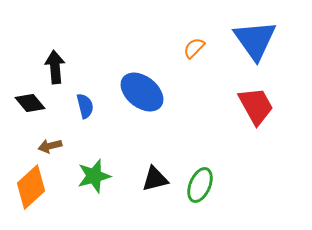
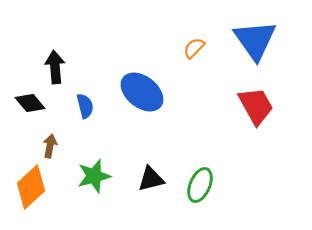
brown arrow: rotated 115 degrees clockwise
black triangle: moved 4 px left
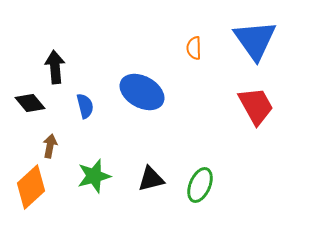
orange semicircle: rotated 45 degrees counterclockwise
blue ellipse: rotated 9 degrees counterclockwise
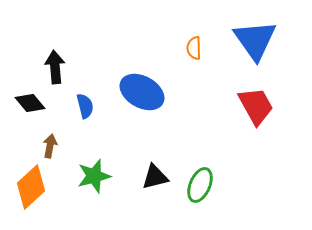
black triangle: moved 4 px right, 2 px up
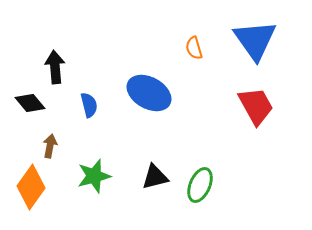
orange semicircle: rotated 15 degrees counterclockwise
blue ellipse: moved 7 px right, 1 px down
blue semicircle: moved 4 px right, 1 px up
orange diamond: rotated 12 degrees counterclockwise
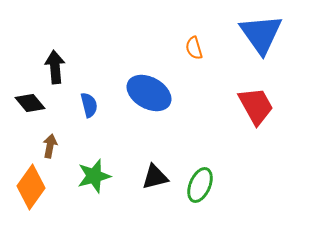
blue triangle: moved 6 px right, 6 px up
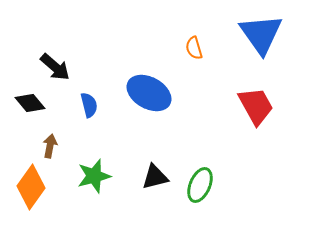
black arrow: rotated 136 degrees clockwise
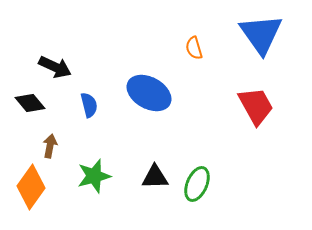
black arrow: rotated 16 degrees counterclockwise
black triangle: rotated 12 degrees clockwise
green ellipse: moved 3 px left, 1 px up
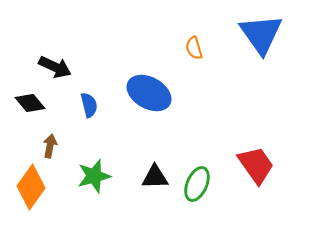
red trapezoid: moved 59 px down; rotated 6 degrees counterclockwise
